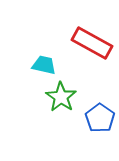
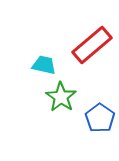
red rectangle: moved 2 px down; rotated 69 degrees counterclockwise
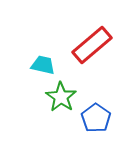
cyan trapezoid: moved 1 px left
blue pentagon: moved 4 px left
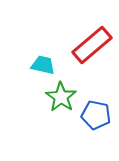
blue pentagon: moved 3 px up; rotated 24 degrees counterclockwise
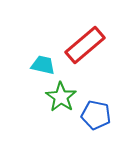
red rectangle: moved 7 px left
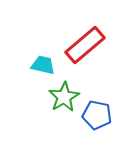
green star: moved 3 px right; rotated 8 degrees clockwise
blue pentagon: moved 1 px right
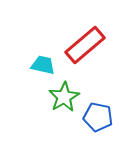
blue pentagon: moved 1 px right, 2 px down
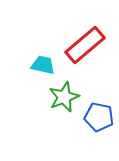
green star: rotated 8 degrees clockwise
blue pentagon: moved 1 px right
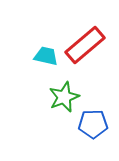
cyan trapezoid: moved 3 px right, 9 px up
blue pentagon: moved 6 px left, 7 px down; rotated 12 degrees counterclockwise
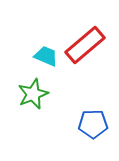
cyan trapezoid: rotated 10 degrees clockwise
green star: moved 31 px left, 3 px up
